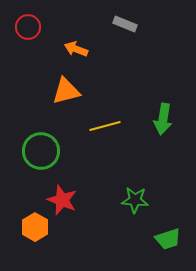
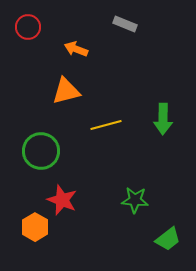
green arrow: rotated 8 degrees counterclockwise
yellow line: moved 1 px right, 1 px up
green trapezoid: rotated 20 degrees counterclockwise
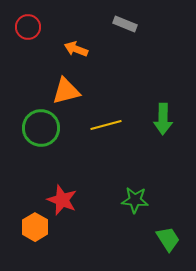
green circle: moved 23 px up
green trapezoid: rotated 84 degrees counterclockwise
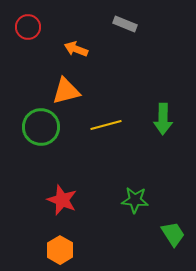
green circle: moved 1 px up
orange hexagon: moved 25 px right, 23 px down
green trapezoid: moved 5 px right, 5 px up
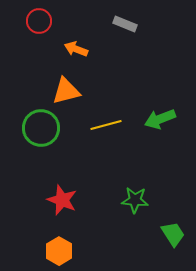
red circle: moved 11 px right, 6 px up
green arrow: moved 3 px left; rotated 68 degrees clockwise
green circle: moved 1 px down
orange hexagon: moved 1 px left, 1 px down
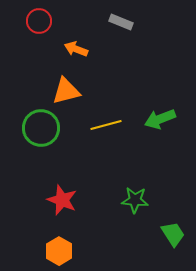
gray rectangle: moved 4 px left, 2 px up
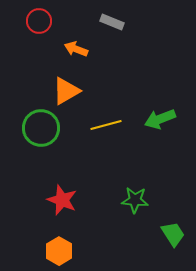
gray rectangle: moved 9 px left
orange triangle: rotated 16 degrees counterclockwise
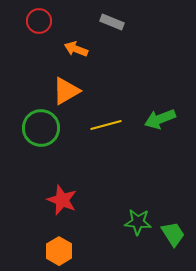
green star: moved 3 px right, 22 px down
